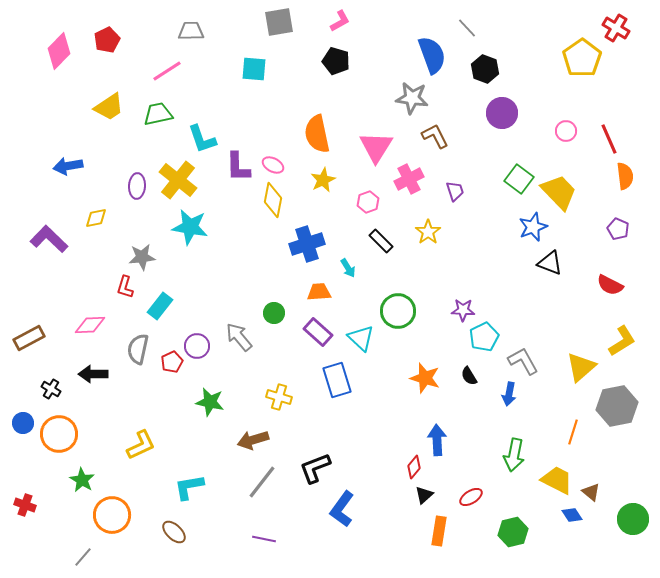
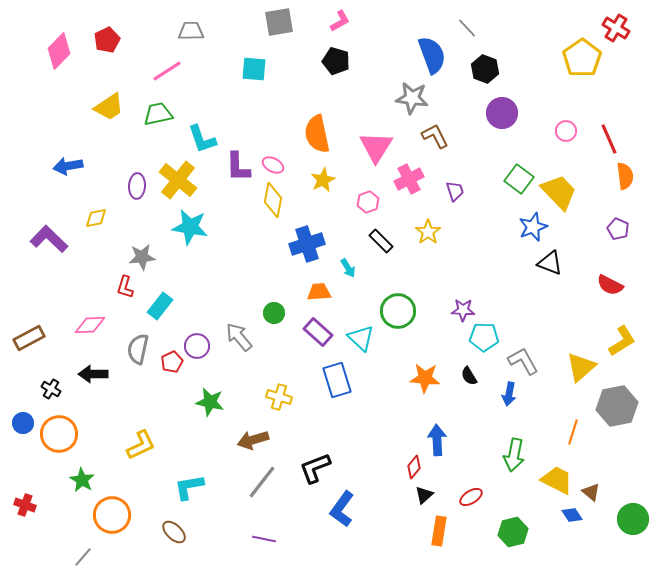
cyan pentagon at (484, 337): rotated 28 degrees clockwise
orange star at (425, 378): rotated 12 degrees counterclockwise
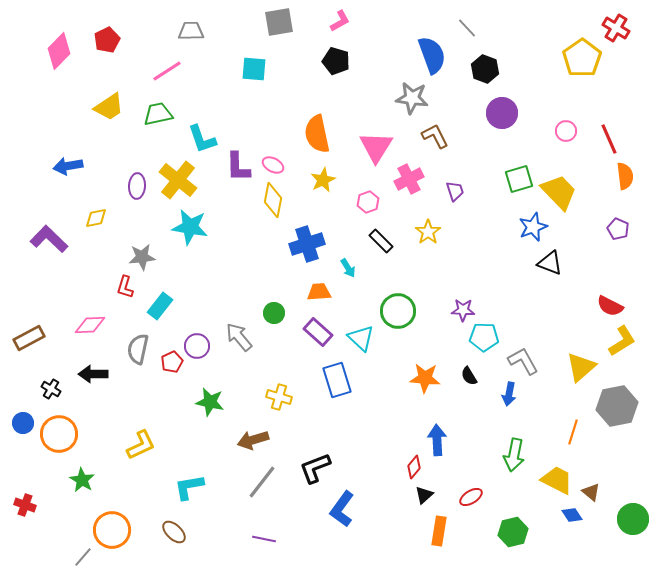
green square at (519, 179): rotated 36 degrees clockwise
red semicircle at (610, 285): moved 21 px down
orange circle at (112, 515): moved 15 px down
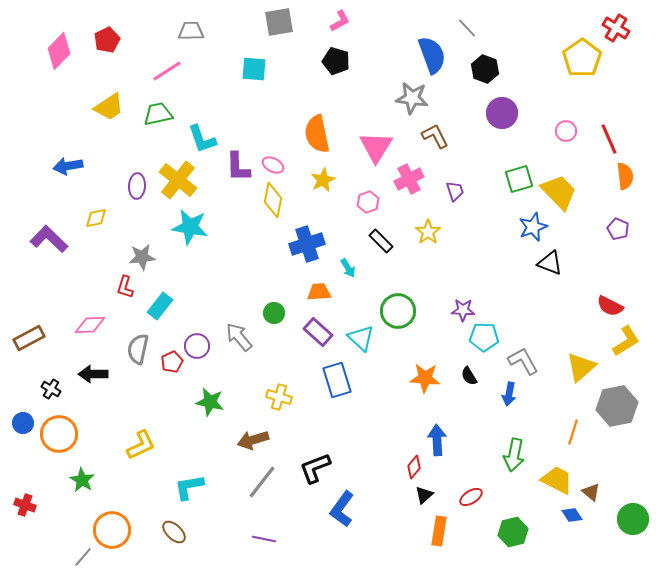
yellow L-shape at (622, 341): moved 4 px right
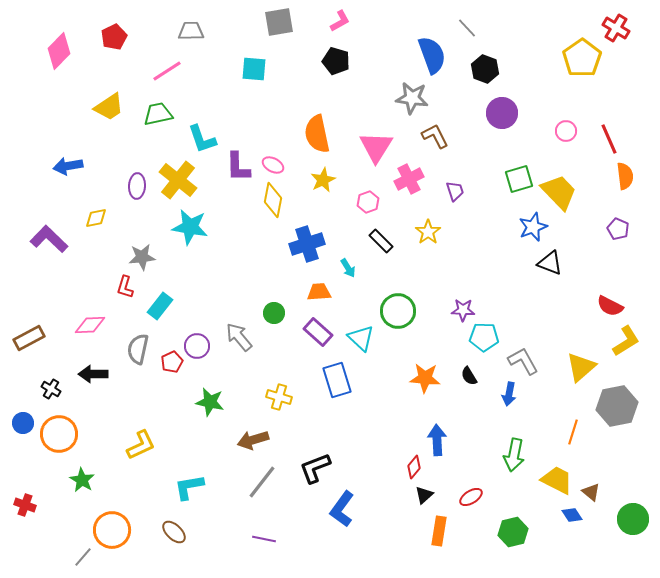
red pentagon at (107, 40): moved 7 px right, 3 px up
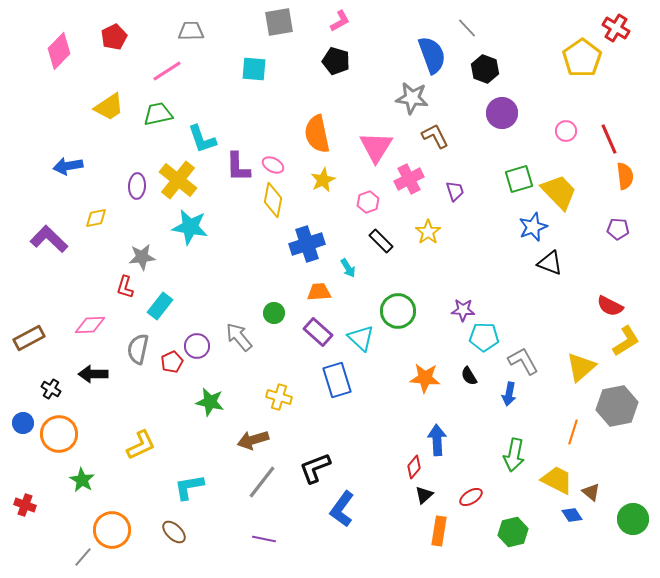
purple pentagon at (618, 229): rotated 20 degrees counterclockwise
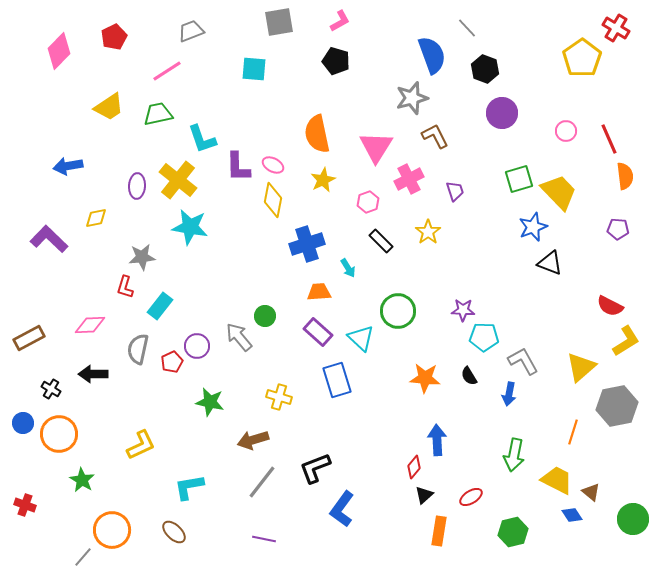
gray trapezoid at (191, 31): rotated 20 degrees counterclockwise
gray star at (412, 98): rotated 24 degrees counterclockwise
green circle at (274, 313): moved 9 px left, 3 px down
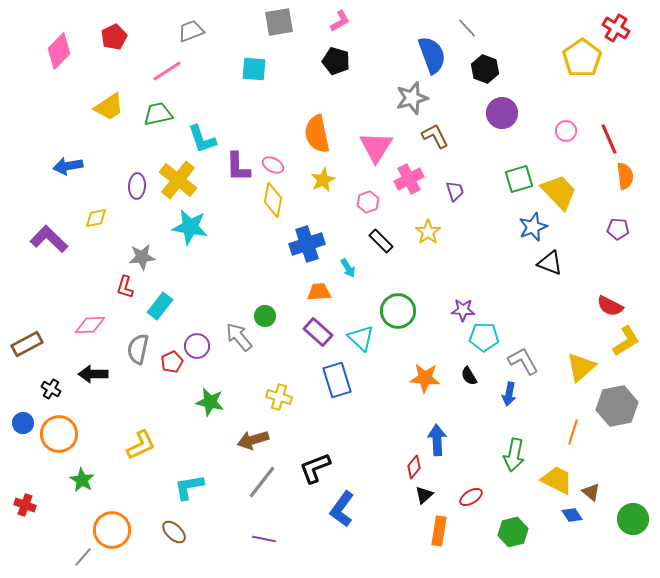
brown rectangle at (29, 338): moved 2 px left, 6 px down
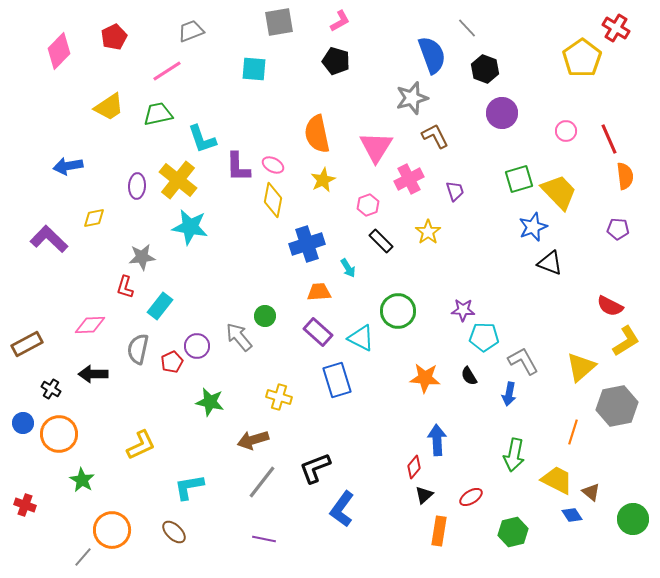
pink hexagon at (368, 202): moved 3 px down
yellow diamond at (96, 218): moved 2 px left
cyan triangle at (361, 338): rotated 16 degrees counterclockwise
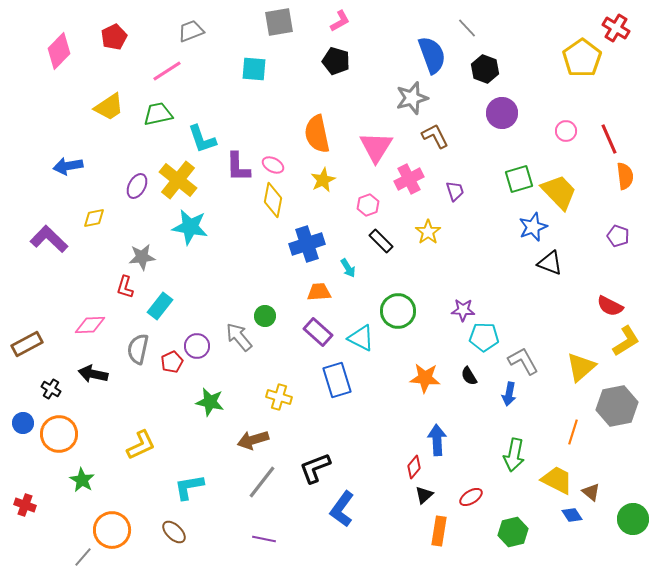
purple ellipse at (137, 186): rotated 25 degrees clockwise
purple pentagon at (618, 229): moved 7 px down; rotated 15 degrees clockwise
black arrow at (93, 374): rotated 12 degrees clockwise
